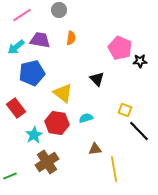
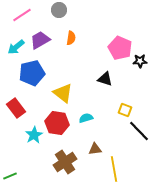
purple trapezoid: rotated 40 degrees counterclockwise
black triangle: moved 8 px right; rotated 28 degrees counterclockwise
brown cross: moved 18 px right
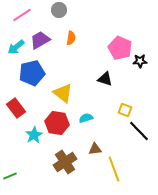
yellow line: rotated 10 degrees counterclockwise
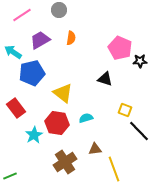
cyan arrow: moved 3 px left, 5 px down; rotated 72 degrees clockwise
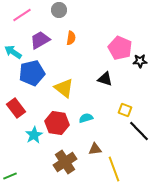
yellow triangle: moved 1 px right, 5 px up
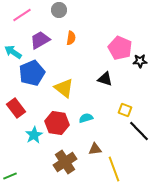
blue pentagon: rotated 10 degrees counterclockwise
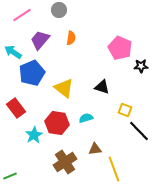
purple trapezoid: rotated 20 degrees counterclockwise
black star: moved 1 px right, 5 px down
black triangle: moved 3 px left, 8 px down
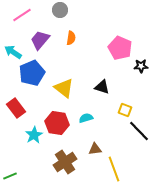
gray circle: moved 1 px right
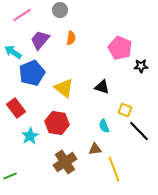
cyan semicircle: moved 18 px right, 8 px down; rotated 96 degrees counterclockwise
cyan star: moved 4 px left, 1 px down
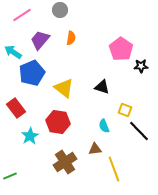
pink pentagon: moved 1 px right, 1 px down; rotated 10 degrees clockwise
red hexagon: moved 1 px right, 1 px up
